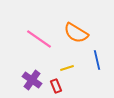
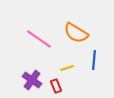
blue line: moved 3 px left; rotated 18 degrees clockwise
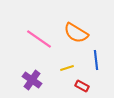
blue line: moved 2 px right; rotated 12 degrees counterclockwise
red rectangle: moved 26 px right; rotated 40 degrees counterclockwise
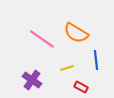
pink line: moved 3 px right
red rectangle: moved 1 px left, 1 px down
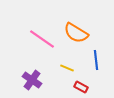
yellow line: rotated 40 degrees clockwise
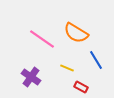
blue line: rotated 24 degrees counterclockwise
purple cross: moved 1 px left, 3 px up
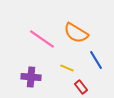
purple cross: rotated 30 degrees counterclockwise
red rectangle: rotated 24 degrees clockwise
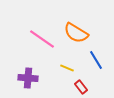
purple cross: moved 3 px left, 1 px down
